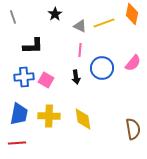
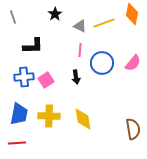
blue circle: moved 5 px up
pink square: rotated 28 degrees clockwise
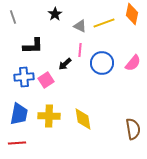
black arrow: moved 11 px left, 13 px up; rotated 56 degrees clockwise
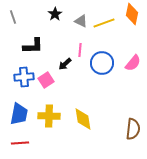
gray triangle: moved 1 px right, 5 px up
brown semicircle: rotated 15 degrees clockwise
red line: moved 3 px right
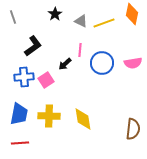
black L-shape: rotated 35 degrees counterclockwise
pink semicircle: rotated 42 degrees clockwise
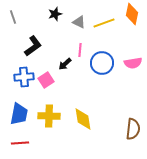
black star: rotated 16 degrees clockwise
gray triangle: moved 2 px left, 1 px down
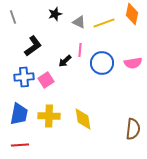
black arrow: moved 3 px up
red line: moved 2 px down
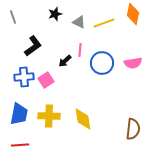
orange diamond: moved 1 px right
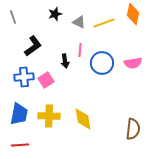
black arrow: rotated 56 degrees counterclockwise
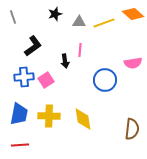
orange diamond: rotated 60 degrees counterclockwise
gray triangle: rotated 24 degrees counterclockwise
blue circle: moved 3 px right, 17 px down
brown semicircle: moved 1 px left
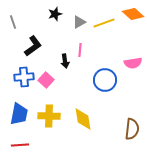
gray line: moved 5 px down
gray triangle: rotated 32 degrees counterclockwise
pink square: rotated 14 degrees counterclockwise
